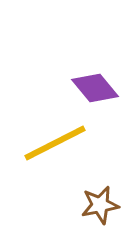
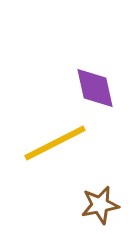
purple diamond: rotated 27 degrees clockwise
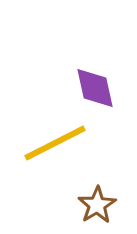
brown star: moved 3 px left; rotated 21 degrees counterclockwise
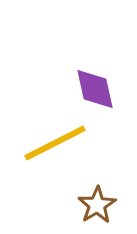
purple diamond: moved 1 px down
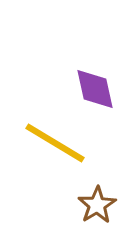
yellow line: rotated 58 degrees clockwise
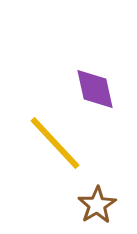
yellow line: rotated 16 degrees clockwise
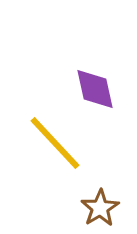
brown star: moved 3 px right, 3 px down
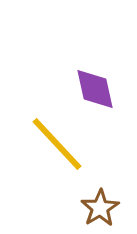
yellow line: moved 2 px right, 1 px down
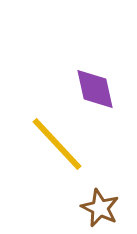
brown star: rotated 15 degrees counterclockwise
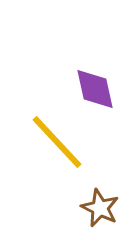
yellow line: moved 2 px up
